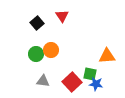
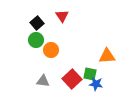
green circle: moved 14 px up
red square: moved 3 px up
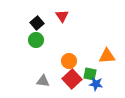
orange circle: moved 18 px right, 11 px down
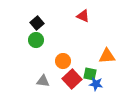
red triangle: moved 21 px right; rotated 32 degrees counterclockwise
orange circle: moved 6 px left
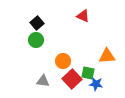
green square: moved 2 px left, 1 px up
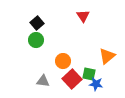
red triangle: rotated 32 degrees clockwise
orange triangle: rotated 36 degrees counterclockwise
green square: moved 1 px right, 1 px down
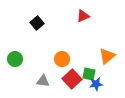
red triangle: rotated 40 degrees clockwise
green circle: moved 21 px left, 19 px down
orange circle: moved 1 px left, 2 px up
blue star: rotated 16 degrees counterclockwise
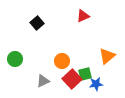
orange circle: moved 2 px down
green square: moved 4 px left; rotated 24 degrees counterclockwise
gray triangle: rotated 32 degrees counterclockwise
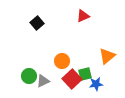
green circle: moved 14 px right, 17 px down
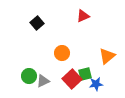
orange circle: moved 8 px up
